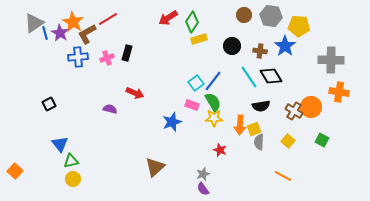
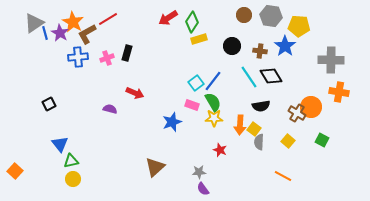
brown cross at (294, 111): moved 3 px right, 2 px down
yellow square at (254, 129): rotated 32 degrees counterclockwise
gray star at (203, 174): moved 4 px left, 2 px up; rotated 16 degrees clockwise
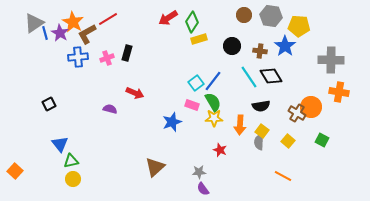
yellow square at (254, 129): moved 8 px right, 2 px down
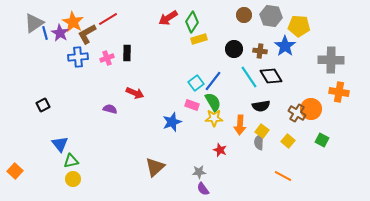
black circle at (232, 46): moved 2 px right, 3 px down
black rectangle at (127, 53): rotated 14 degrees counterclockwise
black square at (49, 104): moved 6 px left, 1 px down
orange circle at (311, 107): moved 2 px down
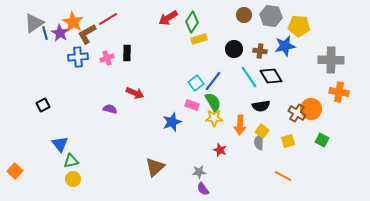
blue star at (285, 46): rotated 25 degrees clockwise
yellow square at (288, 141): rotated 32 degrees clockwise
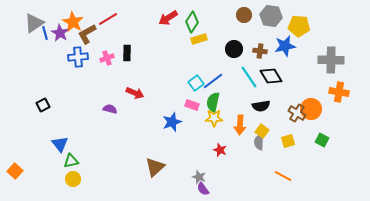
blue line at (213, 81): rotated 15 degrees clockwise
green semicircle at (213, 102): rotated 138 degrees counterclockwise
gray star at (199, 172): moved 5 px down; rotated 24 degrees clockwise
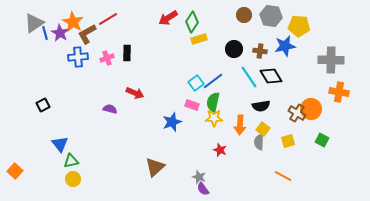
yellow square at (262, 131): moved 1 px right, 2 px up
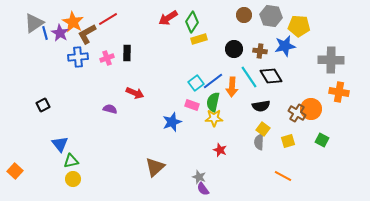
orange arrow at (240, 125): moved 8 px left, 38 px up
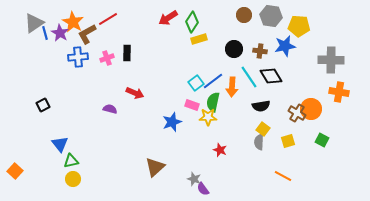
yellow star at (214, 118): moved 6 px left, 1 px up
gray star at (199, 177): moved 5 px left, 2 px down
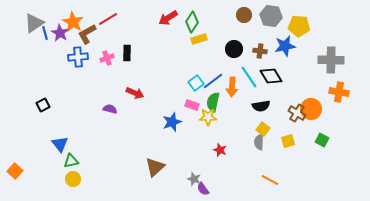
orange line at (283, 176): moved 13 px left, 4 px down
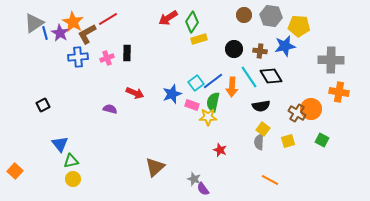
blue star at (172, 122): moved 28 px up
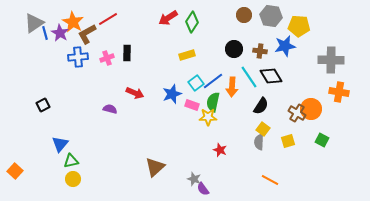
yellow rectangle at (199, 39): moved 12 px left, 16 px down
black semicircle at (261, 106): rotated 48 degrees counterclockwise
blue triangle at (60, 144): rotated 18 degrees clockwise
